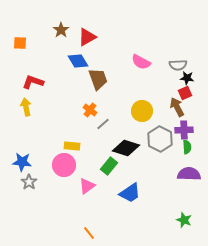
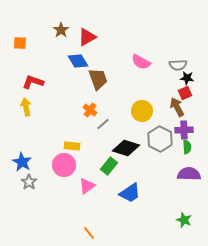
blue star: rotated 24 degrees clockwise
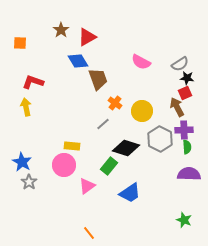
gray semicircle: moved 2 px right, 1 px up; rotated 30 degrees counterclockwise
orange cross: moved 25 px right, 7 px up
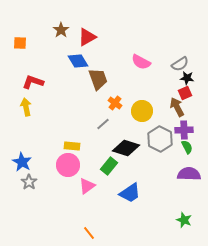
green semicircle: rotated 24 degrees counterclockwise
pink circle: moved 4 px right
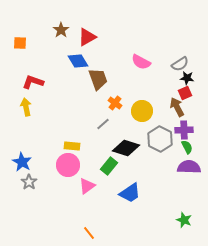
purple semicircle: moved 7 px up
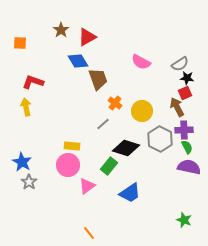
purple semicircle: rotated 10 degrees clockwise
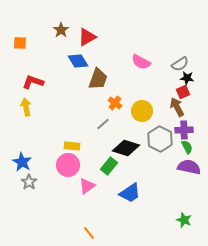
brown trapezoid: rotated 40 degrees clockwise
red square: moved 2 px left, 1 px up
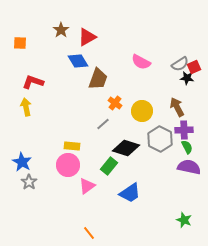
red square: moved 11 px right, 25 px up
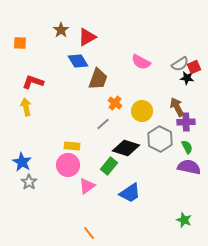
purple cross: moved 2 px right, 8 px up
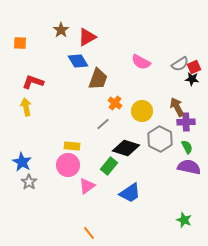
black star: moved 5 px right, 1 px down
